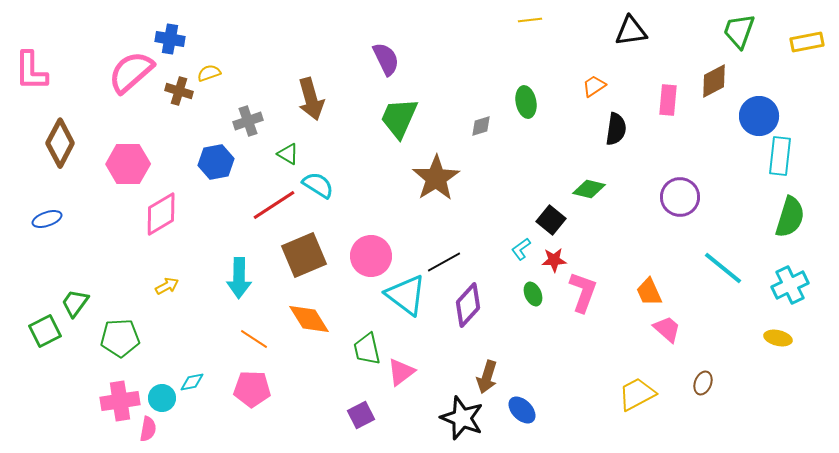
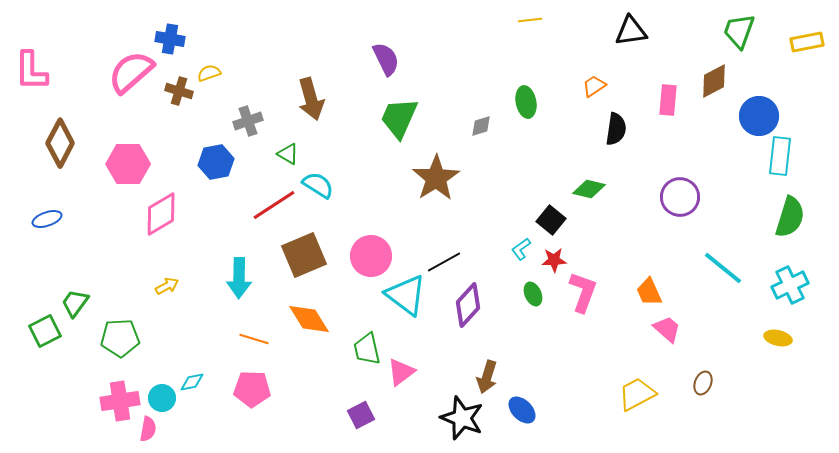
orange line at (254, 339): rotated 16 degrees counterclockwise
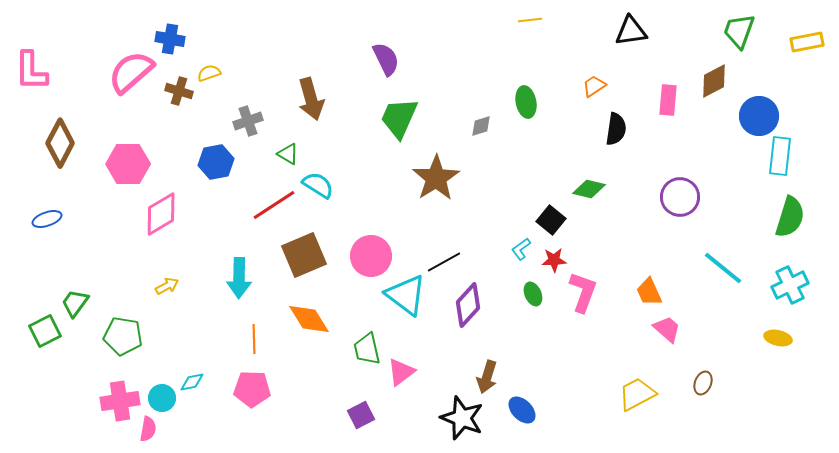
green pentagon at (120, 338): moved 3 px right, 2 px up; rotated 12 degrees clockwise
orange line at (254, 339): rotated 72 degrees clockwise
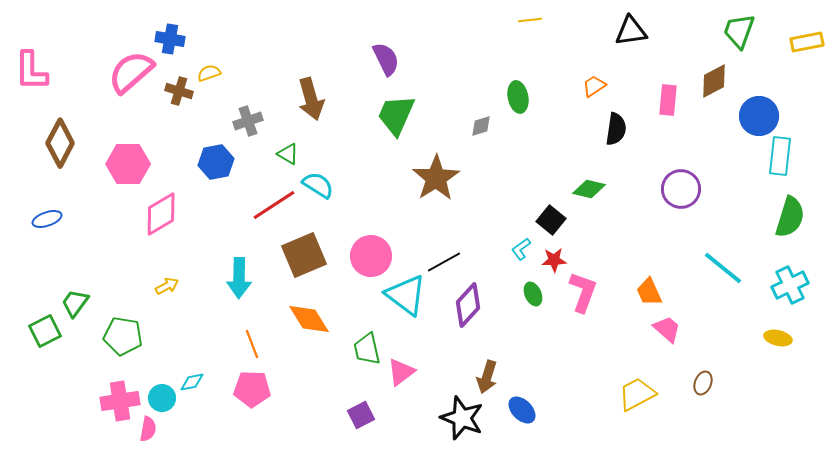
green ellipse at (526, 102): moved 8 px left, 5 px up
green trapezoid at (399, 118): moved 3 px left, 3 px up
purple circle at (680, 197): moved 1 px right, 8 px up
orange line at (254, 339): moved 2 px left, 5 px down; rotated 20 degrees counterclockwise
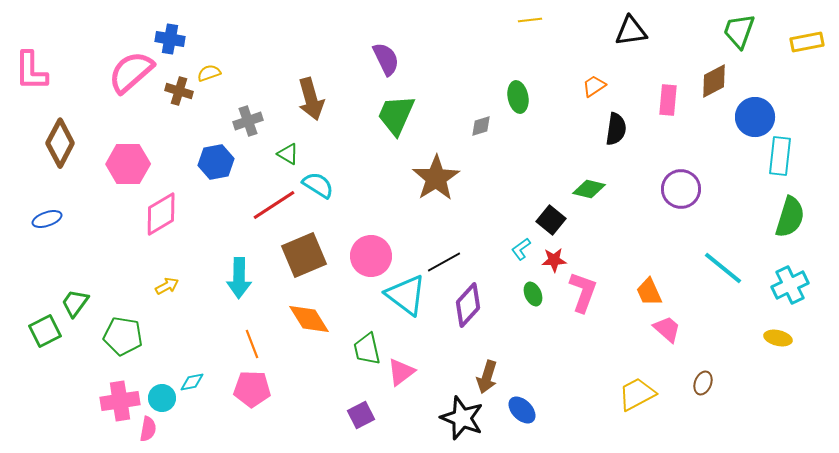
blue circle at (759, 116): moved 4 px left, 1 px down
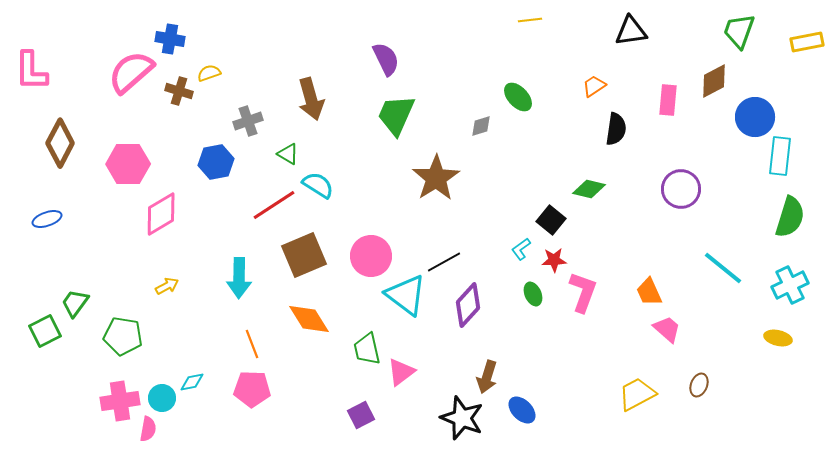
green ellipse at (518, 97): rotated 32 degrees counterclockwise
brown ellipse at (703, 383): moved 4 px left, 2 px down
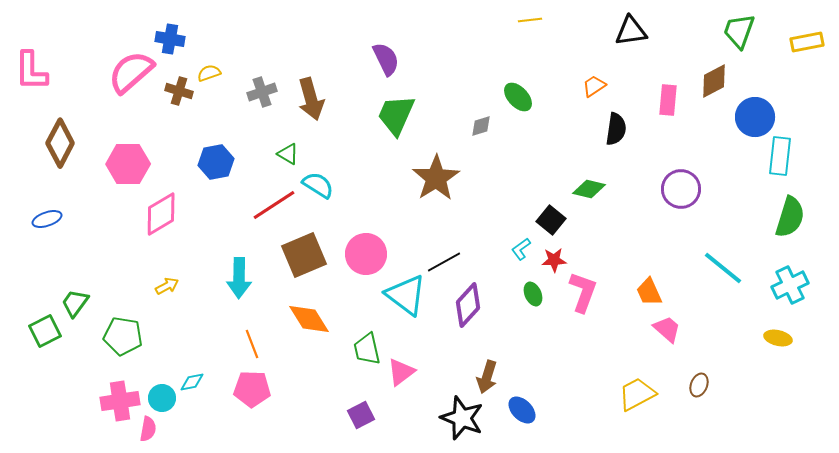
gray cross at (248, 121): moved 14 px right, 29 px up
pink circle at (371, 256): moved 5 px left, 2 px up
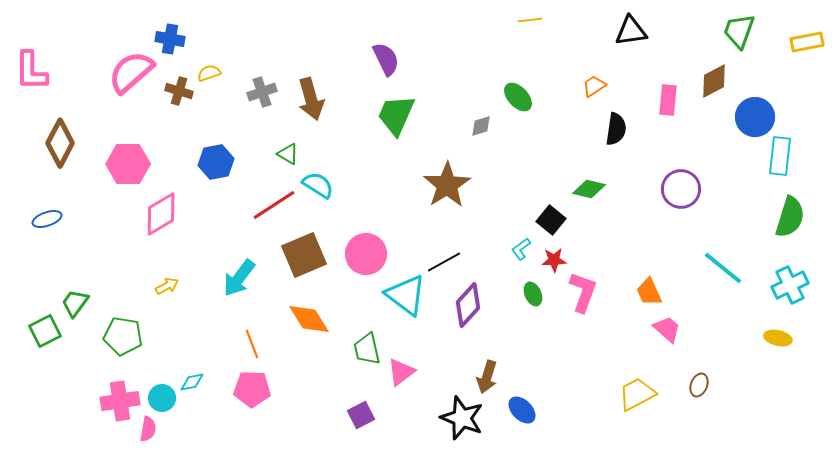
brown star at (436, 178): moved 11 px right, 7 px down
cyan arrow at (239, 278): rotated 36 degrees clockwise
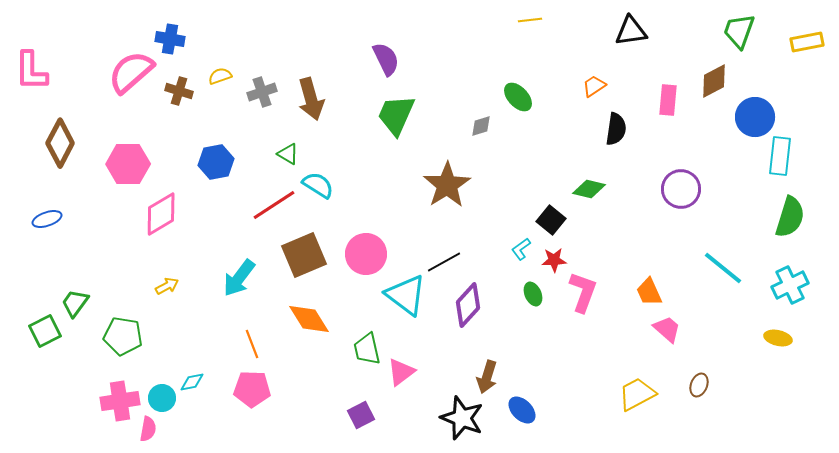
yellow semicircle at (209, 73): moved 11 px right, 3 px down
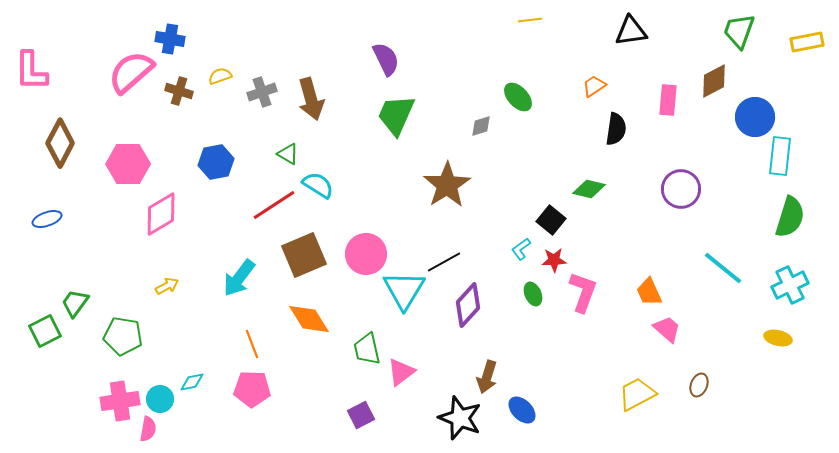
cyan triangle at (406, 295): moved 2 px left, 5 px up; rotated 24 degrees clockwise
cyan circle at (162, 398): moved 2 px left, 1 px down
black star at (462, 418): moved 2 px left
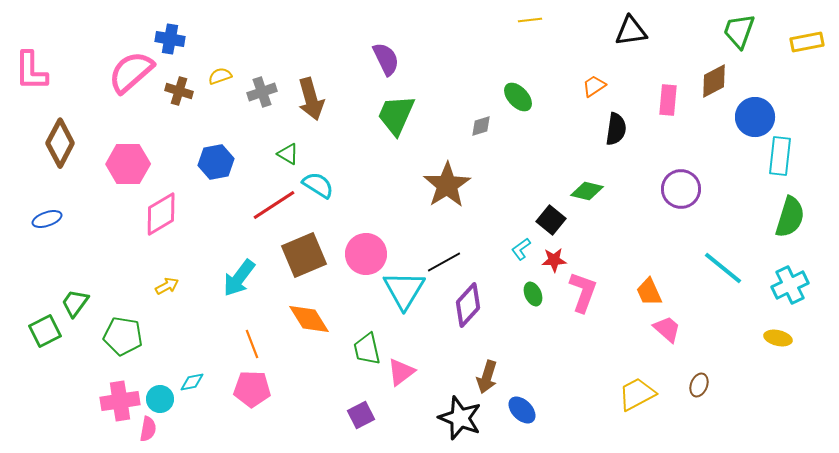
green diamond at (589, 189): moved 2 px left, 2 px down
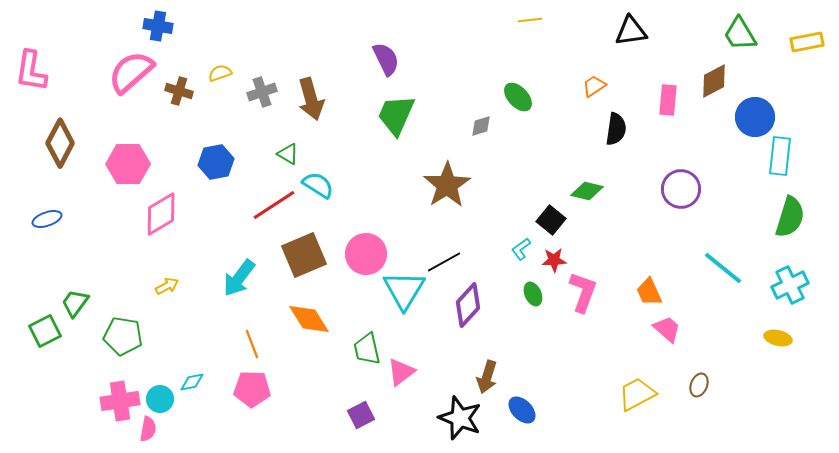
green trapezoid at (739, 31): moved 1 px right, 3 px down; rotated 51 degrees counterclockwise
blue cross at (170, 39): moved 12 px left, 13 px up
pink L-shape at (31, 71): rotated 9 degrees clockwise
yellow semicircle at (220, 76): moved 3 px up
